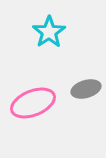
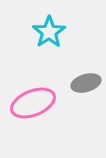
gray ellipse: moved 6 px up
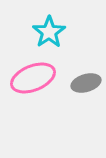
pink ellipse: moved 25 px up
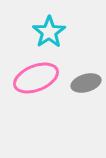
pink ellipse: moved 3 px right
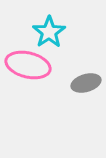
pink ellipse: moved 8 px left, 13 px up; rotated 36 degrees clockwise
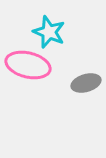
cyan star: rotated 16 degrees counterclockwise
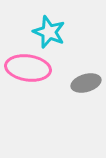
pink ellipse: moved 3 px down; rotated 6 degrees counterclockwise
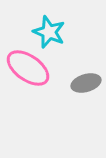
pink ellipse: rotated 27 degrees clockwise
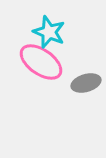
pink ellipse: moved 13 px right, 6 px up
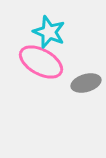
pink ellipse: rotated 6 degrees counterclockwise
